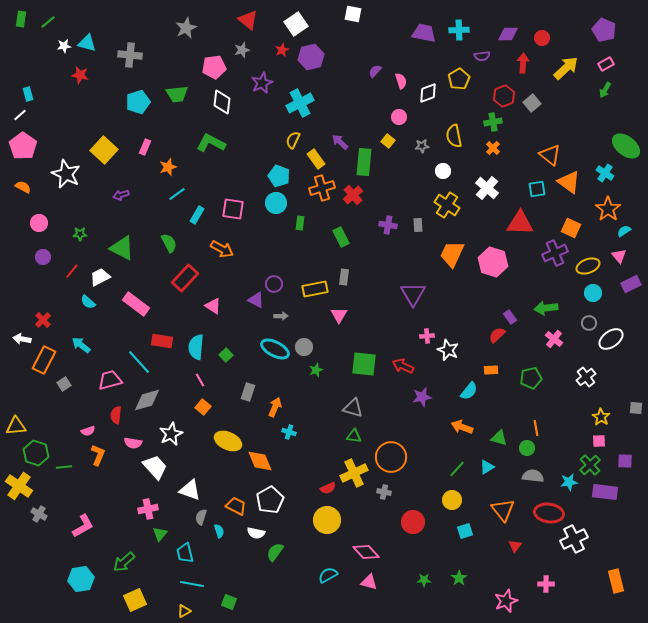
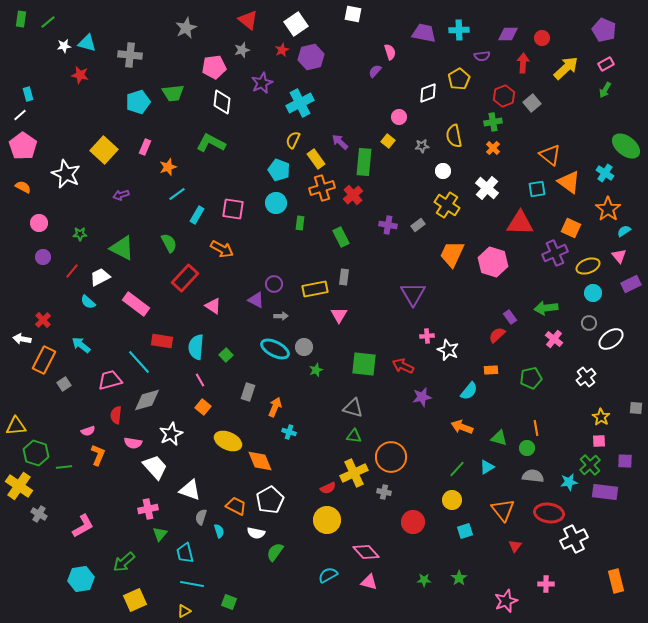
pink semicircle at (401, 81): moved 11 px left, 29 px up
green trapezoid at (177, 94): moved 4 px left, 1 px up
cyan pentagon at (279, 176): moved 6 px up
gray rectangle at (418, 225): rotated 56 degrees clockwise
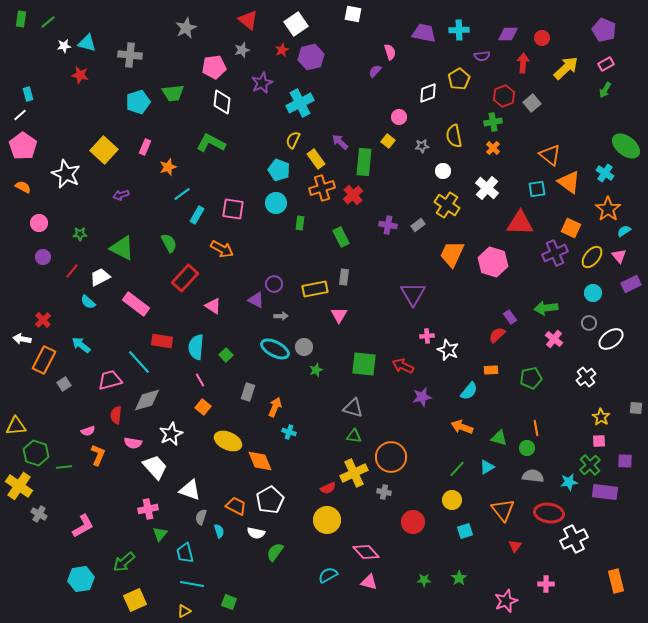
cyan line at (177, 194): moved 5 px right
yellow ellipse at (588, 266): moved 4 px right, 9 px up; rotated 30 degrees counterclockwise
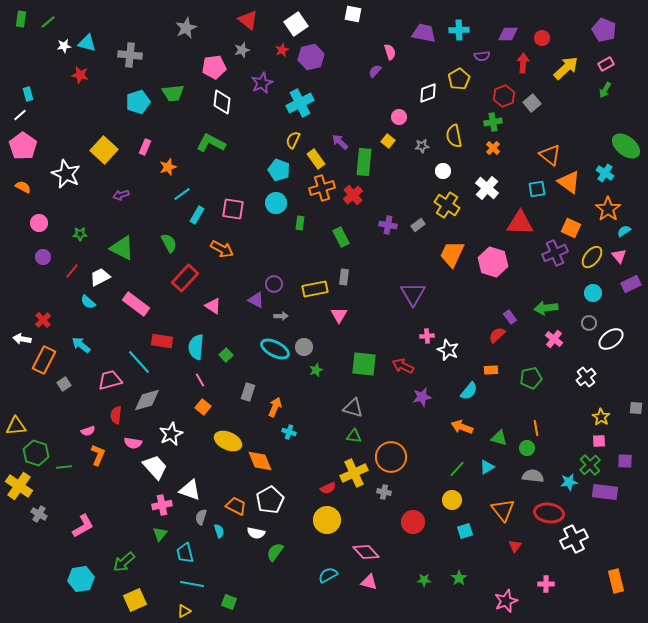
pink cross at (148, 509): moved 14 px right, 4 px up
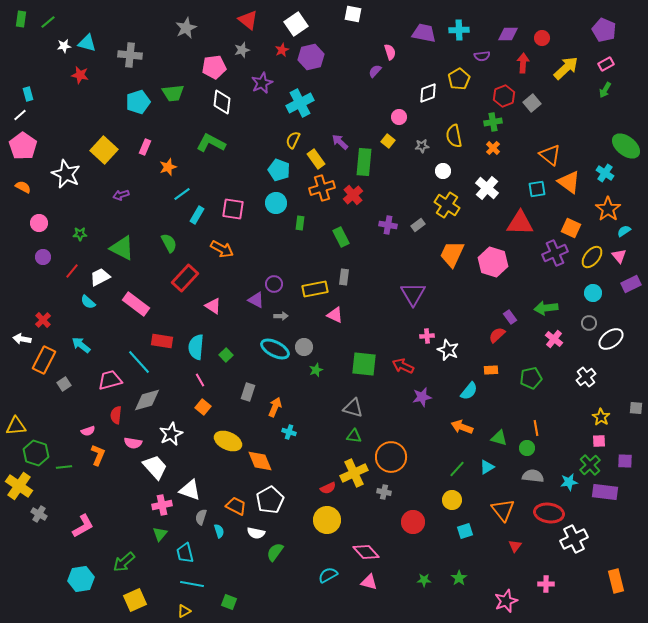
pink triangle at (339, 315): moved 4 px left; rotated 36 degrees counterclockwise
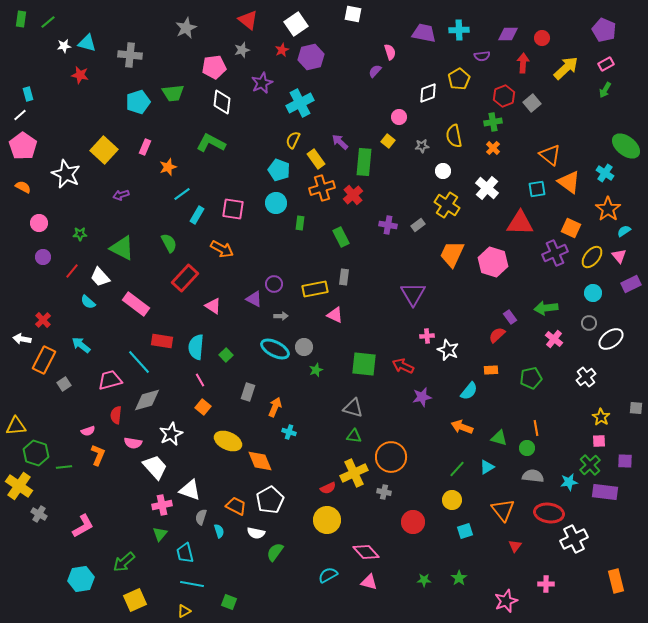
white trapezoid at (100, 277): rotated 105 degrees counterclockwise
purple triangle at (256, 300): moved 2 px left, 1 px up
